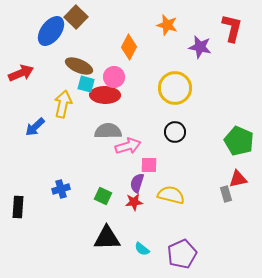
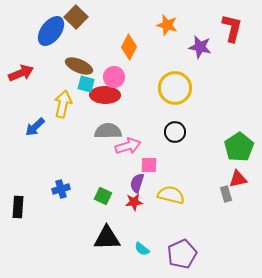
green pentagon: moved 6 px down; rotated 16 degrees clockwise
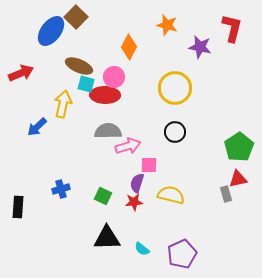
blue arrow: moved 2 px right
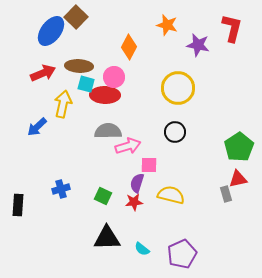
purple star: moved 2 px left, 2 px up
brown ellipse: rotated 20 degrees counterclockwise
red arrow: moved 22 px right
yellow circle: moved 3 px right
black rectangle: moved 2 px up
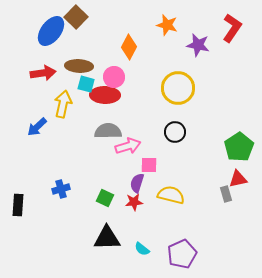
red L-shape: rotated 20 degrees clockwise
red arrow: rotated 15 degrees clockwise
green square: moved 2 px right, 2 px down
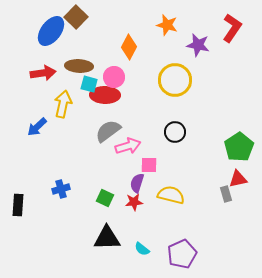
cyan square: moved 3 px right
yellow circle: moved 3 px left, 8 px up
gray semicircle: rotated 36 degrees counterclockwise
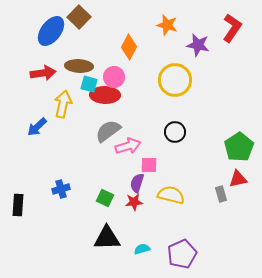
brown square: moved 3 px right
gray rectangle: moved 5 px left
cyan semicircle: rotated 126 degrees clockwise
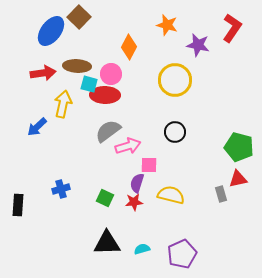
brown ellipse: moved 2 px left
pink circle: moved 3 px left, 3 px up
green pentagon: rotated 24 degrees counterclockwise
black triangle: moved 5 px down
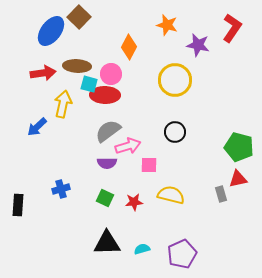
purple semicircle: moved 30 px left, 20 px up; rotated 108 degrees counterclockwise
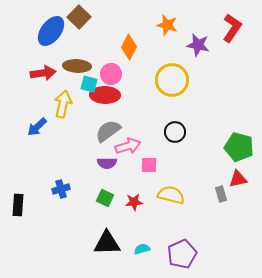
yellow circle: moved 3 px left
